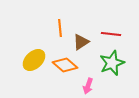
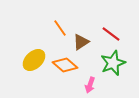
orange line: rotated 30 degrees counterclockwise
red line: rotated 30 degrees clockwise
green star: moved 1 px right
pink arrow: moved 2 px right, 1 px up
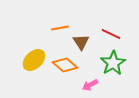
orange line: rotated 66 degrees counterclockwise
red line: rotated 12 degrees counterclockwise
brown triangle: rotated 30 degrees counterclockwise
green star: rotated 10 degrees counterclockwise
pink arrow: rotated 42 degrees clockwise
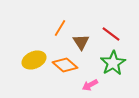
orange line: rotated 48 degrees counterclockwise
red line: rotated 12 degrees clockwise
yellow ellipse: rotated 20 degrees clockwise
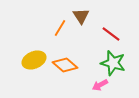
brown triangle: moved 26 px up
green star: rotated 25 degrees counterclockwise
pink arrow: moved 10 px right
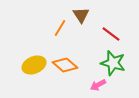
brown triangle: moved 1 px up
yellow ellipse: moved 5 px down
pink arrow: moved 2 px left
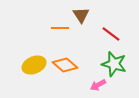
orange line: rotated 60 degrees clockwise
green star: moved 1 px right, 1 px down
